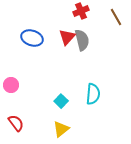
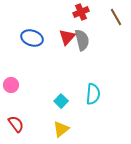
red cross: moved 1 px down
red semicircle: moved 1 px down
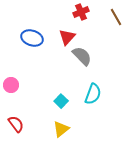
gray semicircle: moved 16 px down; rotated 30 degrees counterclockwise
cyan semicircle: rotated 15 degrees clockwise
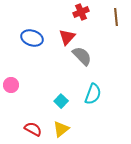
brown line: rotated 24 degrees clockwise
red semicircle: moved 17 px right, 5 px down; rotated 24 degrees counterclockwise
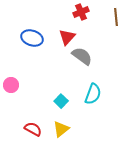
gray semicircle: rotated 10 degrees counterclockwise
